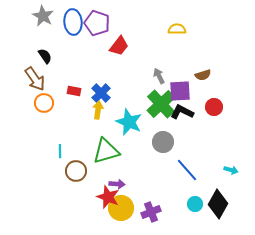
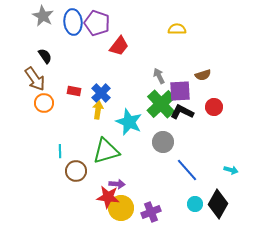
red star: rotated 15 degrees counterclockwise
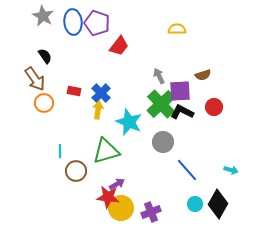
purple arrow: rotated 35 degrees counterclockwise
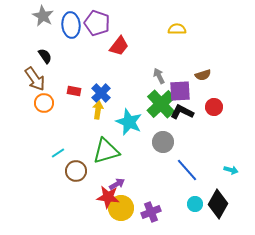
blue ellipse: moved 2 px left, 3 px down
cyan line: moved 2 px left, 2 px down; rotated 56 degrees clockwise
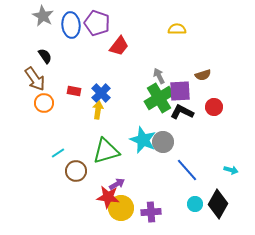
green cross: moved 2 px left, 6 px up; rotated 12 degrees clockwise
cyan star: moved 14 px right, 18 px down
purple cross: rotated 18 degrees clockwise
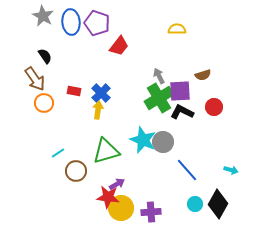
blue ellipse: moved 3 px up
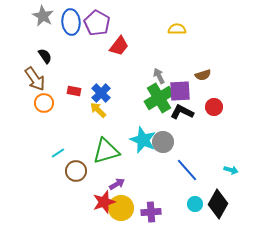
purple pentagon: rotated 10 degrees clockwise
yellow arrow: rotated 54 degrees counterclockwise
red star: moved 4 px left, 5 px down; rotated 25 degrees counterclockwise
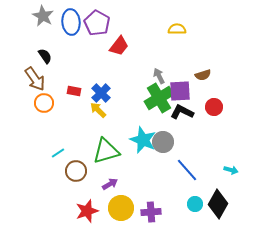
purple arrow: moved 7 px left
red star: moved 17 px left, 9 px down
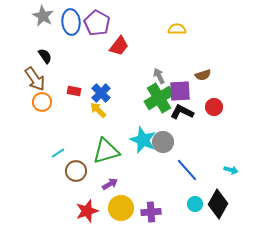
orange circle: moved 2 px left, 1 px up
